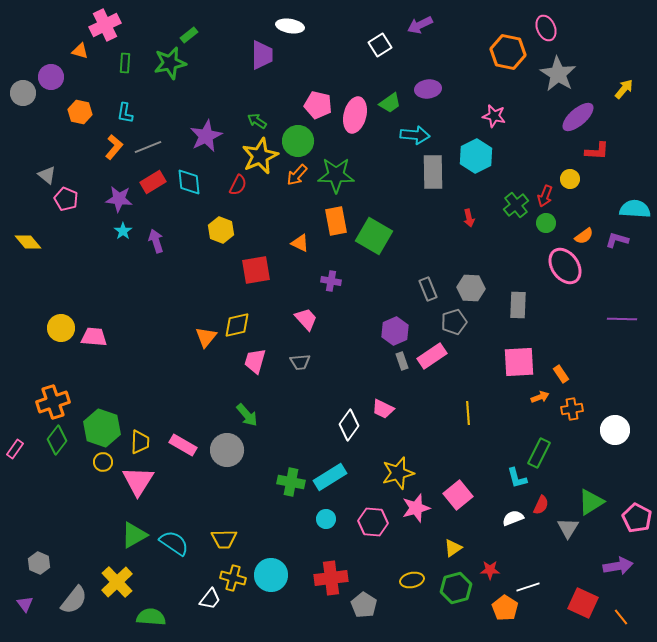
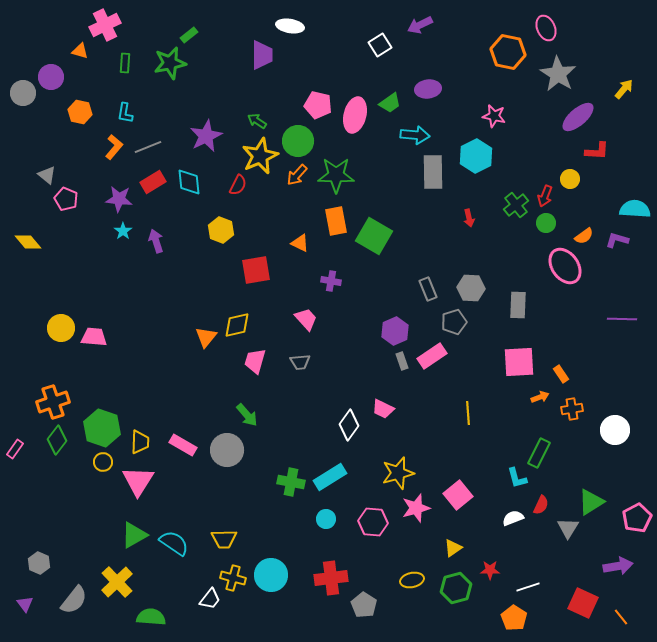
pink pentagon at (637, 518): rotated 16 degrees clockwise
orange pentagon at (505, 608): moved 9 px right, 10 px down
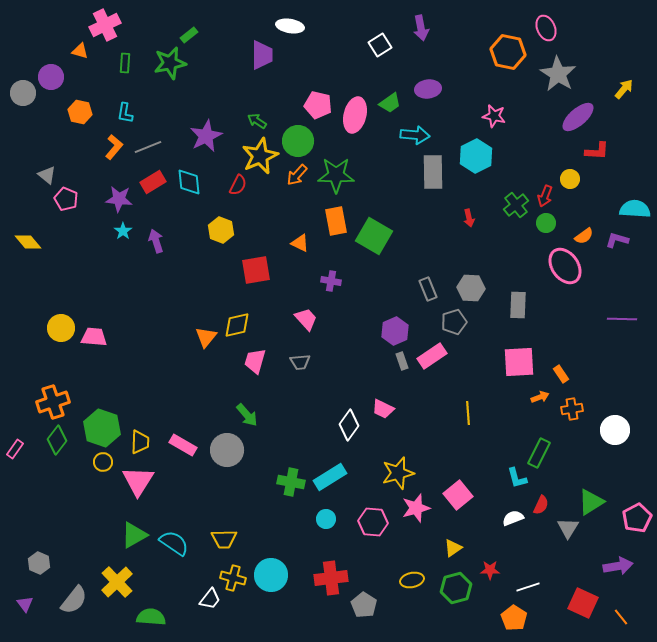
purple arrow at (420, 25): moved 1 px right, 3 px down; rotated 75 degrees counterclockwise
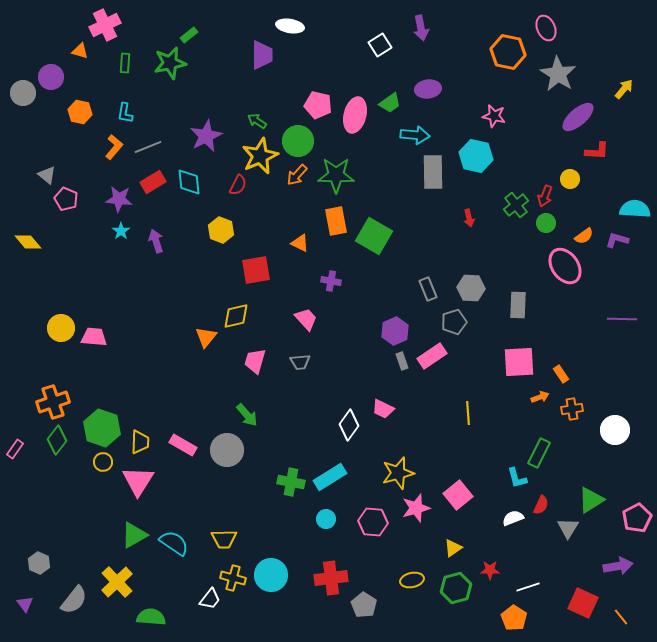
cyan hexagon at (476, 156): rotated 20 degrees counterclockwise
cyan star at (123, 231): moved 2 px left
yellow diamond at (237, 325): moved 1 px left, 9 px up
green triangle at (591, 502): moved 2 px up
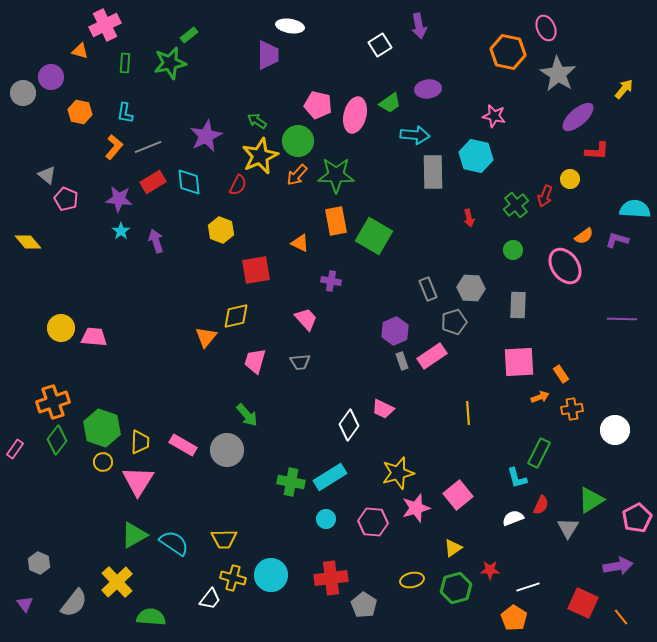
purple arrow at (421, 28): moved 2 px left, 2 px up
purple trapezoid at (262, 55): moved 6 px right
green circle at (546, 223): moved 33 px left, 27 px down
gray semicircle at (74, 600): moved 3 px down
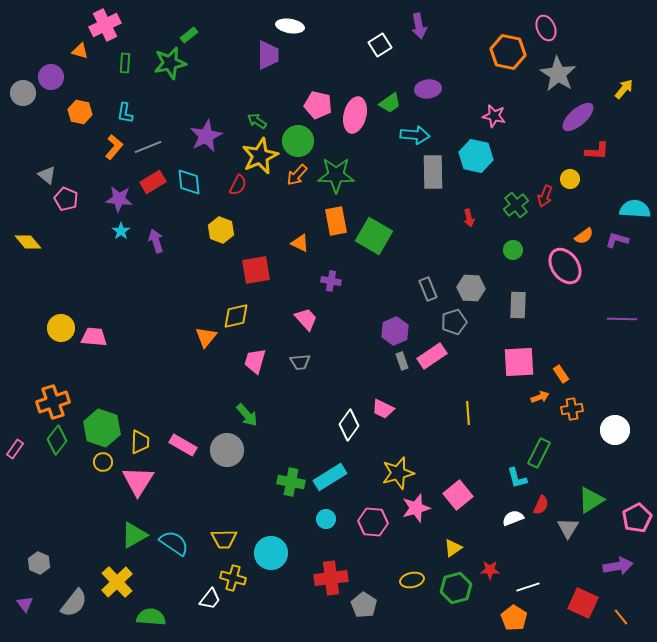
cyan circle at (271, 575): moved 22 px up
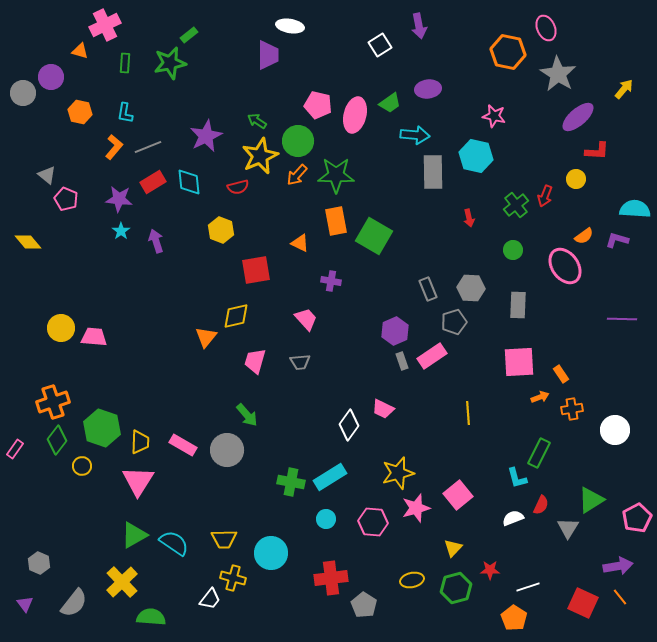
yellow circle at (570, 179): moved 6 px right
red semicircle at (238, 185): moved 2 px down; rotated 50 degrees clockwise
yellow circle at (103, 462): moved 21 px left, 4 px down
yellow triangle at (453, 548): rotated 12 degrees counterclockwise
yellow cross at (117, 582): moved 5 px right
orange line at (621, 617): moved 1 px left, 20 px up
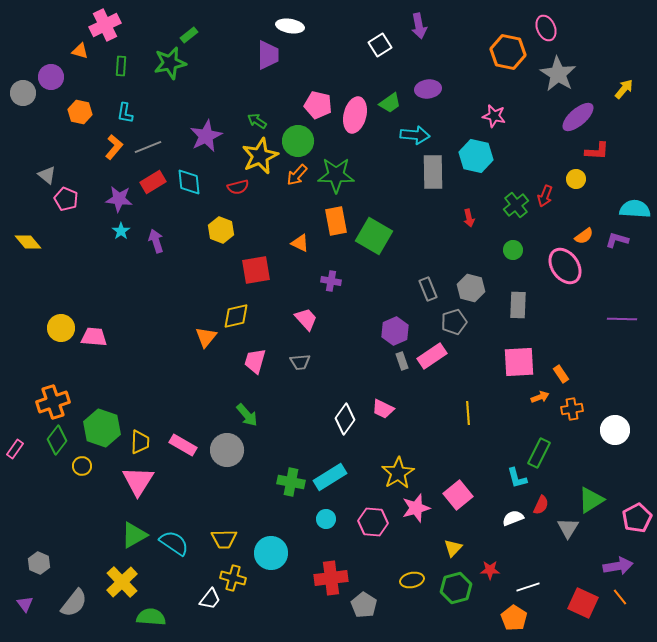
green rectangle at (125, 63): moved 4 px left, 3 px down
gray hexagon at (471, 288): rotated 12 degrees clockwise
white diamond at (349, 425): moved 4 px left, 6 px up
yellow star at (398, 473): rotated 16 degrees counterclockwise
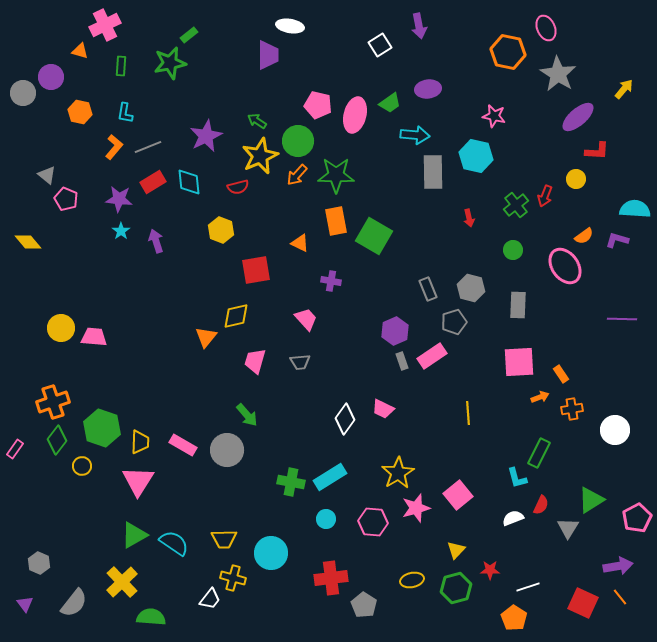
yellow triangle at (453, 548): moved 3 px right, 2 px down
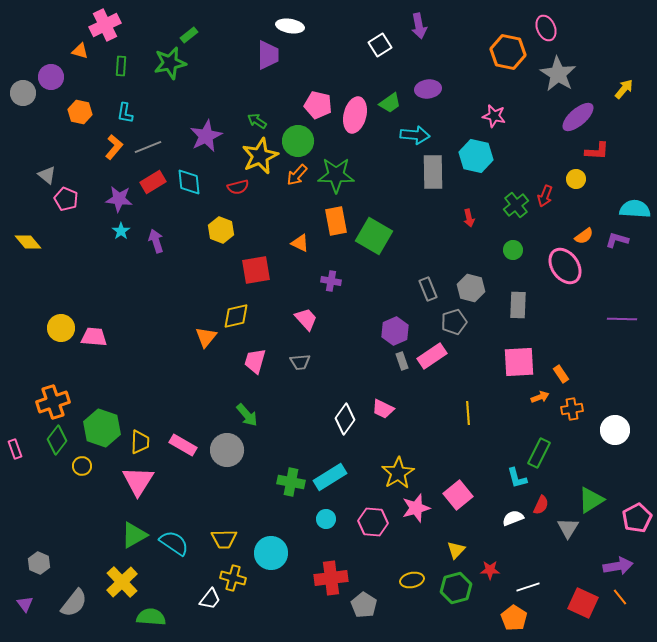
pink rectangle at (15, 449): rotated 54 degrees counterclockwise
